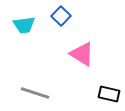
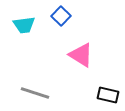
pink triangle: moved 1 px left, 1 px down
black rectangle: moved 1 px left, 1 px down
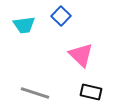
pink triangle: rotated 12 degrees clockwise
black rectangle: moved 17 px left, 3 px up
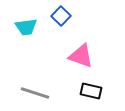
cyan trapezoid: moved 2 px right, 2 px down
pink triangle: moved 1 px down; rotated 24 degrees counterclockwise
black rectangle: moved 1 px up
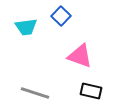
pink triangle: moved 1 px left
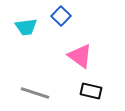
pink triangle: rotated 16 degrees clockwise
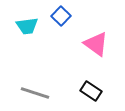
cyan trapezoid: moved 1 px right, 1 px up
pink triangle: moved 16 px right, 12 px up
black rectangle: rotated 20 degrees clockwise
